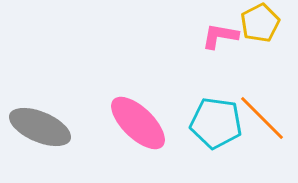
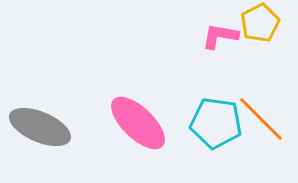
orange line: moved 1 px left, 1 px down
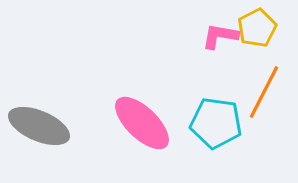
yellow pentagon: moved 3 px left, 5 px down
orange line: moved 3 px right, 27 px up; rotated 72 degrees clockwise
pink ellipse: moved 4 px right
gray ellipse: moved 1 px left, 1 px up
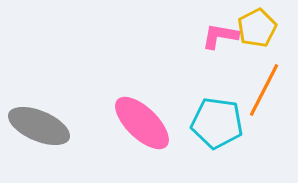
orange line: moved 2 px up
cyan pentagon: moved 1 px right
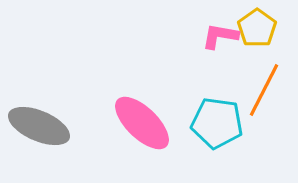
yellow pentagon: rotated 9 degrees counterclockwise
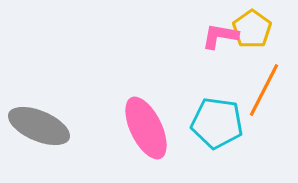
yellow pentagon: moved 5 px left, 1 px down
pink ellipse: moved 4 px right, 5 px down; rotated 20 degrees clockwise
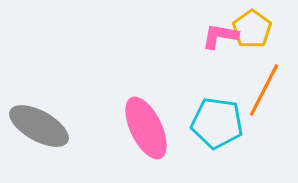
gray ellipse: rotated 6 degrees clockwise
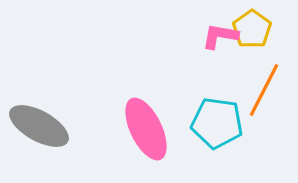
pink ellipse: moved 1 px down
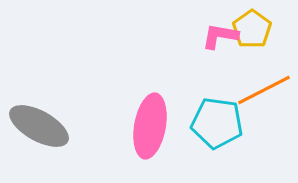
orange line: rotated 36 degrees clockwise
pink ellipse: moved 4 px right, 3 px up; rotated 36 degrees clockwise
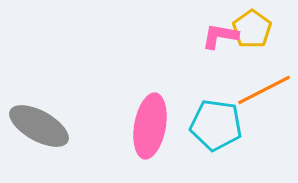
cyan pentagon: moved 1 px left, 2 px down
